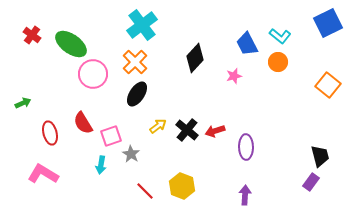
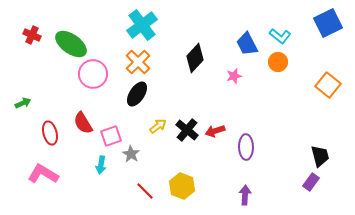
red cross: rotated 12 degrees counterclockwise
orange cross: moved 3 px right
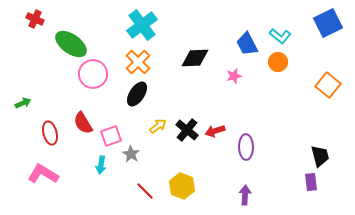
red cross: moved 3 px right, 16 px up
black diamond: rotated 44 degrees clockwise
purple rectangle: rotated 42 degrees counterclockwise
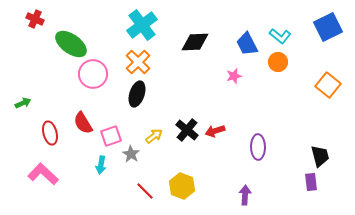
blue square: moved 4 px down
black diamond: moved 16 px up
black ellipse: rotated 15 degrees counterclockwise
yellow arrow: moved 4 px left, 10 px down
purple ellipse: moved 12 px right
pink L-shape: rotated 12 degrees clockwise
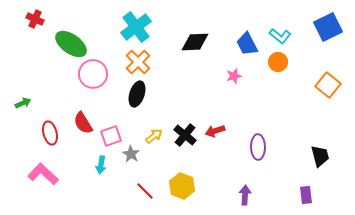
cyan cross: moved 6 px left, 2 px down
black cross: moved 2 px left, 5 px down
purple rectangle: moved 5 px left, 13 px down
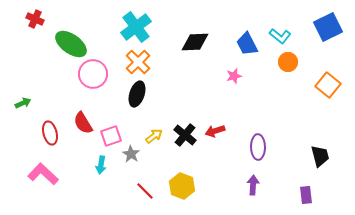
orange circle: moved 10 px right
purple arrow: moved 8 px right, 10 px up
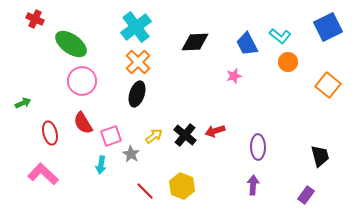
pink circle: moved 11 px left, 7 px down
purple rectangle: rotated 42 degrees clockwise
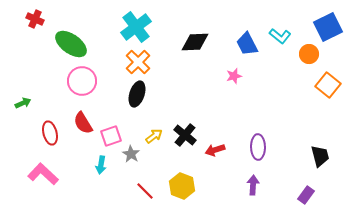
orange circle: moved 21 px right, 8 px up
red arrow: moved 19 px down
